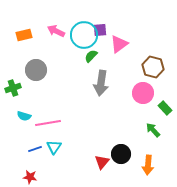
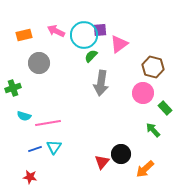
gray circle: moved 3 px right, 7 px up
orange arrow: moved 3 px left, 4 px down; rotated 42 degrees clockwise
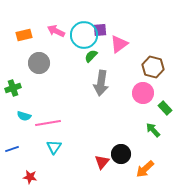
blue line: moved 23 px left
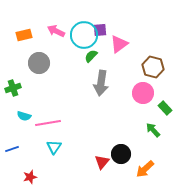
red star: rotated 24 degrees counterclockwise
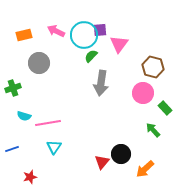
pink triangle: rotated 18 degrees counterclockwise
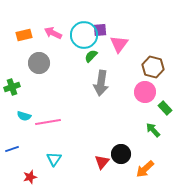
pink arrow: moved 3 px left, 2 px down
green cross: moved 1 px left, 1 px up
pink circle: moved 2 px right, 1 px up
pink line: moved 1 px up
cyan triangle: moved 12 px down
